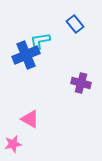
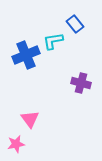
cyan L-shape: moved 13 px right
pink triangle: rotated 24 degrees clockwise
pink star: moved 3 px right
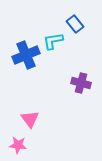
pink star: moved 2 px right, 1 px down; rotated 18 degrees clockwise
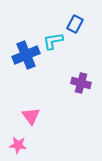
blue rectangle: rotated 66 degrees clockwise
pink triangle: moved 1 px right, 3 px up
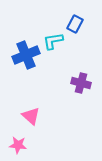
pink triangle: rotated 12 degrees counterclockwise
